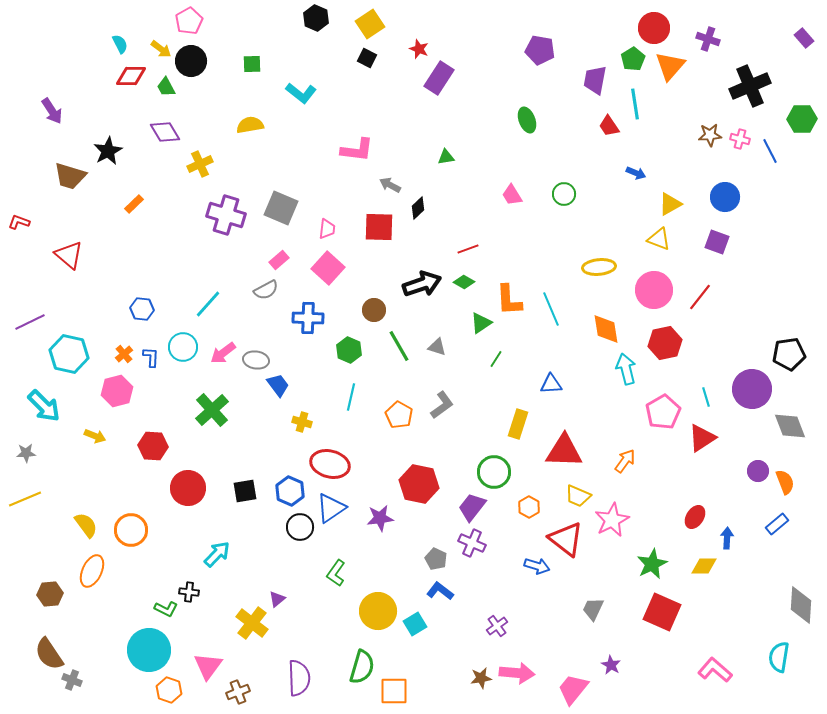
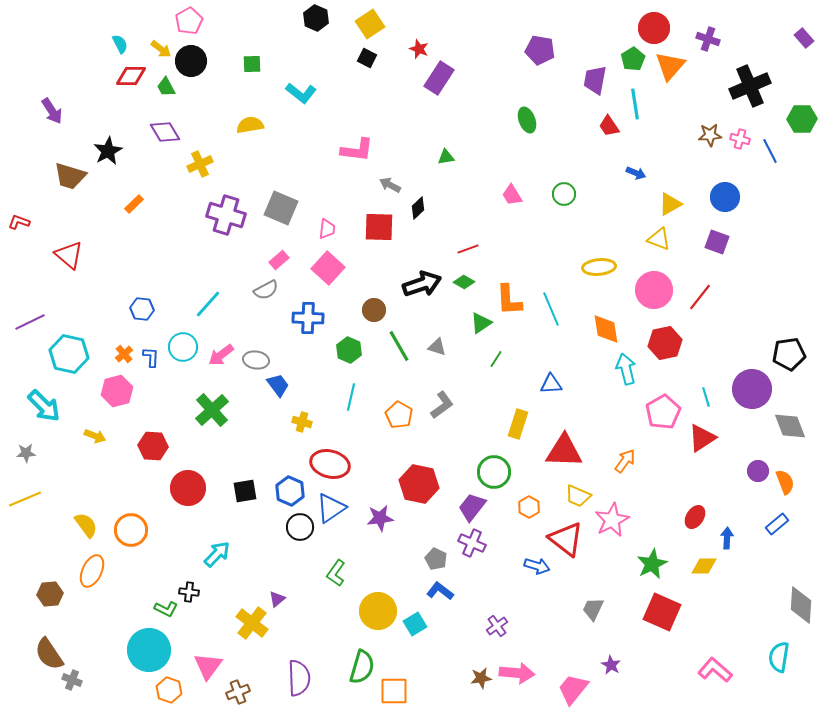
pink arrow at (223, 353): moved 2 px left, 2 px down
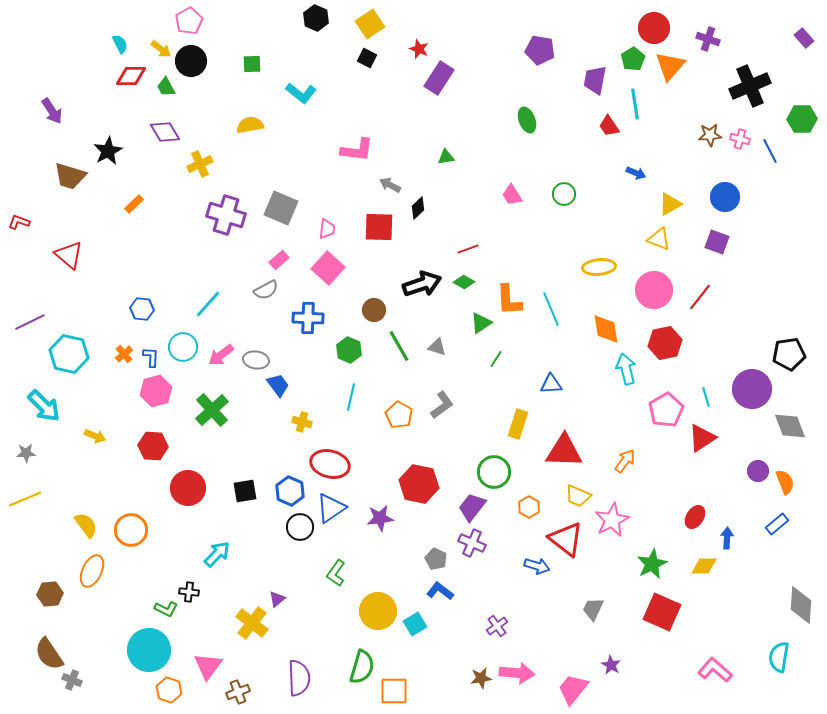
pink hexagon at (117, 391): moved 39 px right
pink pentagon at (663, 412): moved 3 px right, 2 px up
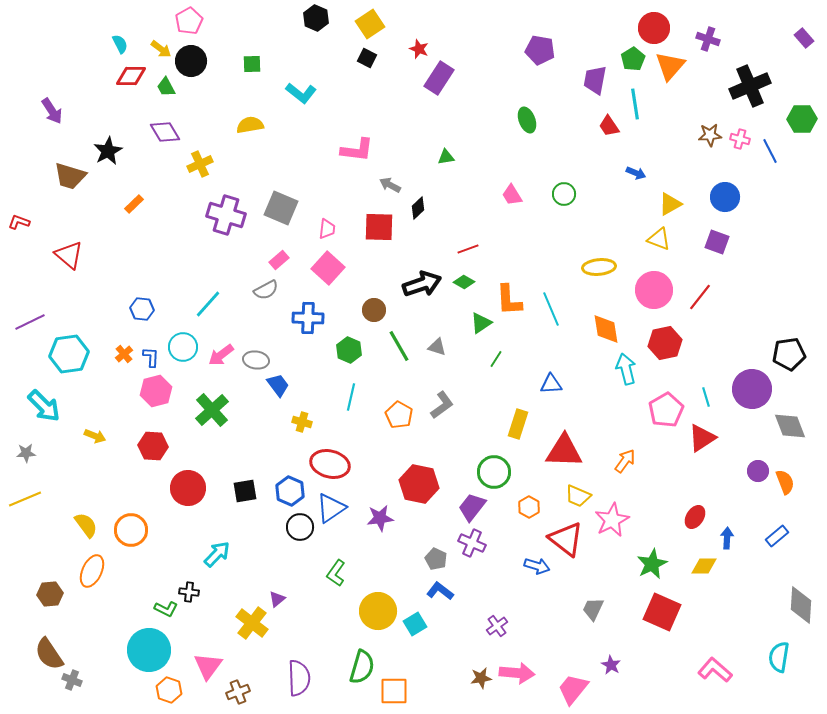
cyan hexagon at (69, 354): rotated 21 degrees counterclockwise
blue rectangle at (777, 524): moved 12 px down
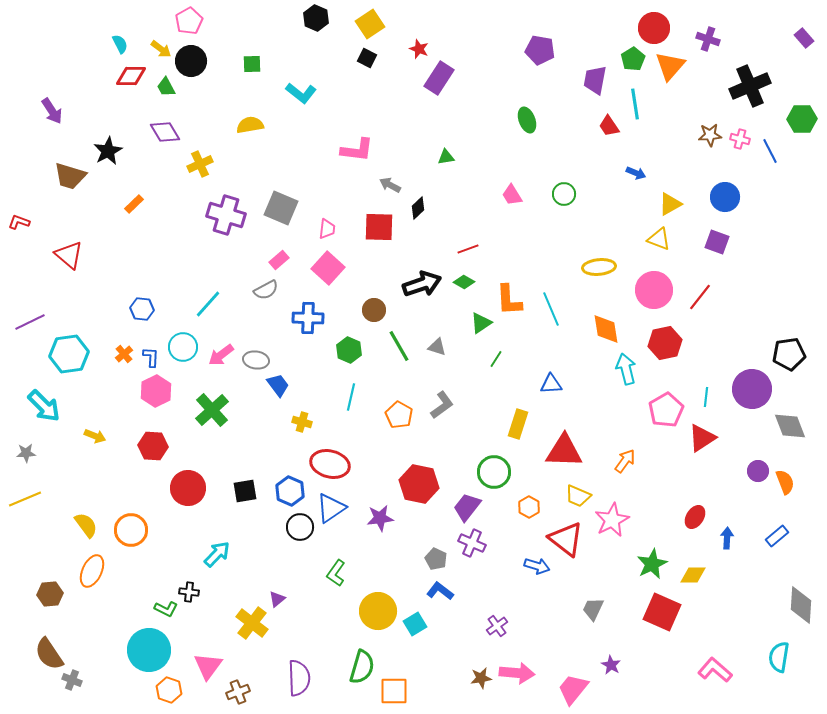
pink hexagon at (156, 391): rotated 12 degrees counterclockwise
cyan line at (706, 397): rotated 24 degrees clockwise
purple trapezoid at (472, 507): moved 5 px left
yellow diamond at (704, 566): moved 11 px left, 9 px down
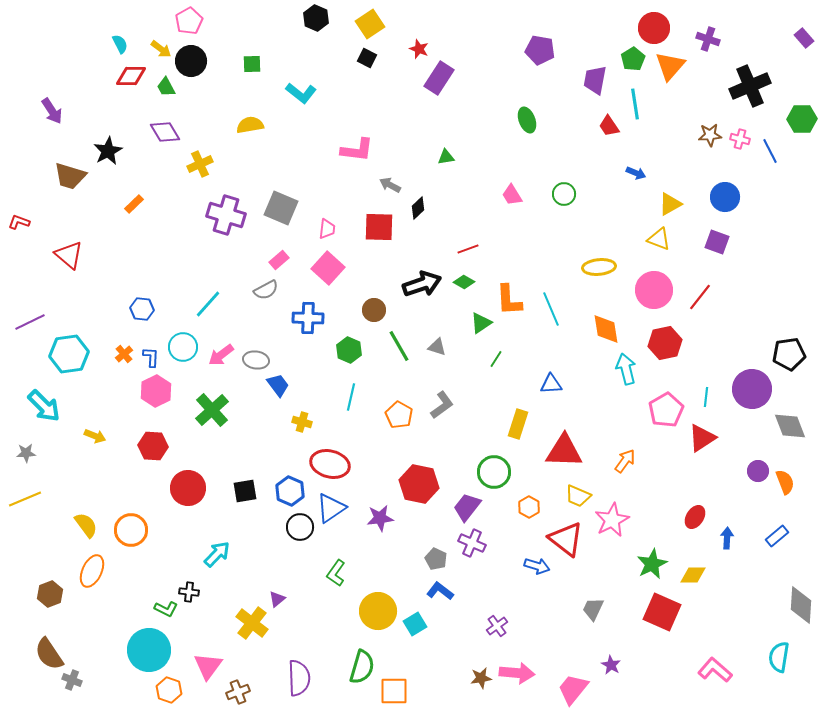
brown hexagon at (50, 594): rotated 15 degrees counterclockwise
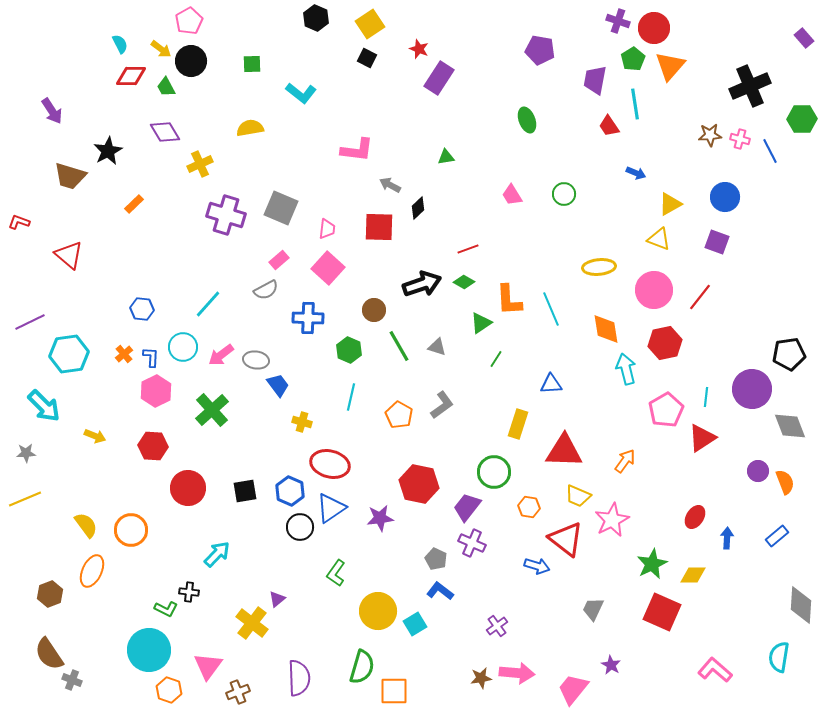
purple cross at (708, 39): moved 90 px left, 18 px up
yellow semicircle at (250, 125): moved 3 px down
orange hexagon at (529, 507): rotated 20 degrees counterclockwise
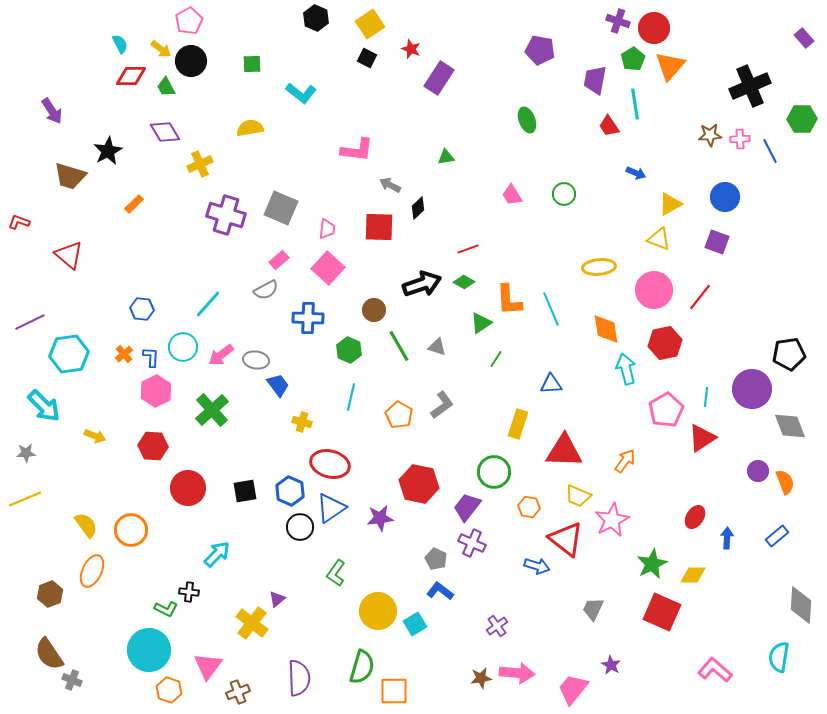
red star at (419, 49): moved 8 px left
pink cross at (740, 139): rotated 18 degrees counterclockwise
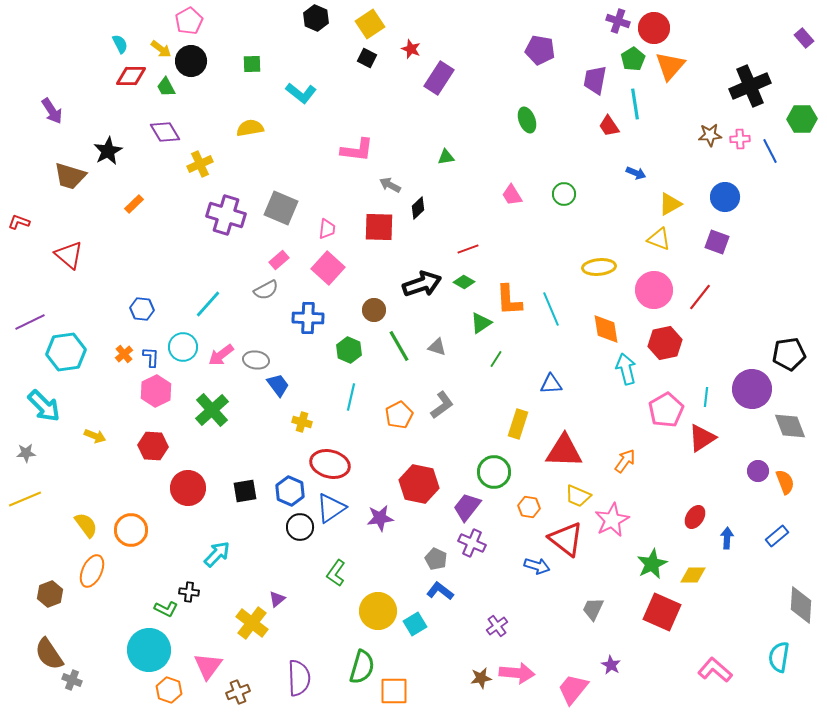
cyan hexagon at (69, 354): moved 3 px left, 2 px up
orange pentagon at (399, 415): rotated 16 degrees clockwise
